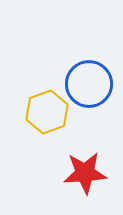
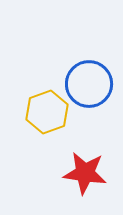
red star: rotated 12 degrees clockwise
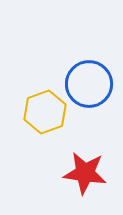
yellow hexagon: moved 2 px left
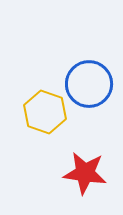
yellow hexagon: rotated 21 degrees counterclockwise
